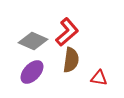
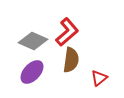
red triangle: rotated 48 degrees counterclockwise
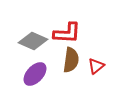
red L-shape: moved 1 px down; rotated 44 degrees clockwise
purple ellipse: moved 3 px right, 2 px down
red triangle: moved 3 px left, 12 px up
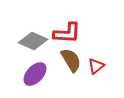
brown semicircle: rotated 40 degrees counterclockwise
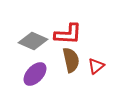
red L-shape: moved 1 px right, 1 px down
brown semicircle: rotated 20 degrees clockwise
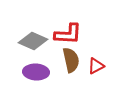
red triangle: rotated 12 degrees clockwise
purple ellipse: moved 1 px right, 2 px up; rotated 50 degrees clockwise
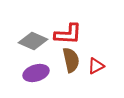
purple ellipse: moved 1 px down; rotated 20 degrees counterclockwise
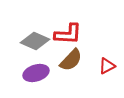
gray diamond: moved 2 px right
brown semicircle: rotated 55 degrees clockwise
red triangle: moved 11 px right
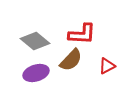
red L-shape: moved 14 px right
gray diamond: rotated 16 degrees clockwise
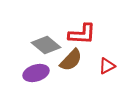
gray diamond: moved 11 px right, 4 px down
